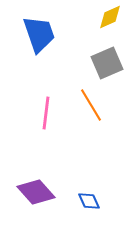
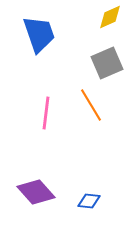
blue diamond: rotated 60 degrees counterclockwise
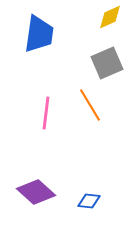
blue trapezoid: rotated 27 degrees clockwise
orange line: moved 1 px left
purple diamond: rotated 6 degrees counterclockwise
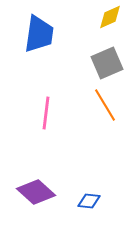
orange line: moved 15 px right
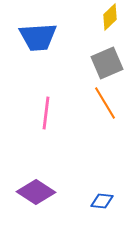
yellow diamond: rotated 20 degrees counterclockwise
blue trapezoid: moved 1 px left, 3 px down; rotated 78 degrees clockwise
orange line: moved 2 px up
purple diamond: rotated 9 degrees counterclockwise
blue diamond: moved 13 px right
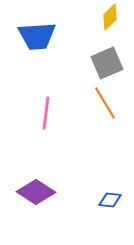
blue trapezoid: moved 1 px left, 1 px up
blue diamond: moved 8 px right, 1 px up
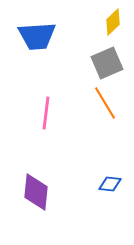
yellow diamond: moved 3 px right, 5 px down
purple diamond: rotated 63 degrees clockwise
blue diamond: moved 16 px up
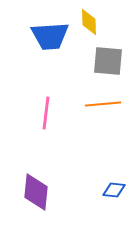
yellow diamond: moved 24 px left; rotated 48 degrees counterclockwise
blue trapezoid: moved 13 px right
gray square: moved 1 px right, 2 px up; rotated 28 degrees clockwise
orange line: moved 2 px left, 1 px down; rotated 64 degrees counterclockwise
blue diamond: moved 4 px right, 6 px down
